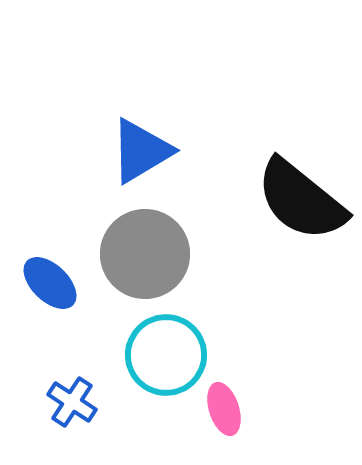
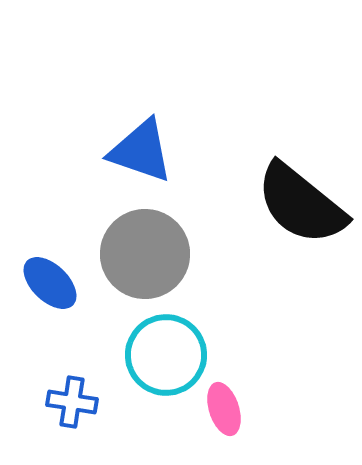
blue triangle: rotated 50 degrees clockwise
black semicircle: moved 4 px down
blue cross: rotated 24 degrees counterclockwise
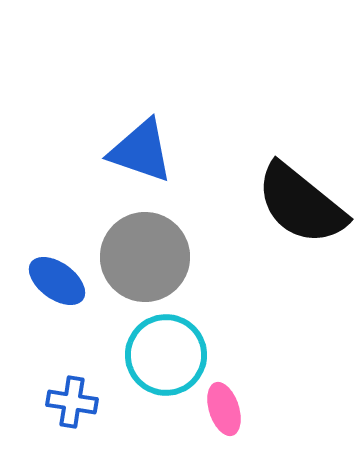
gray circle: moved 3 px down
blue ellipse: moved 7 px right, 2 px up; rotated 8 degrees counterclockwise
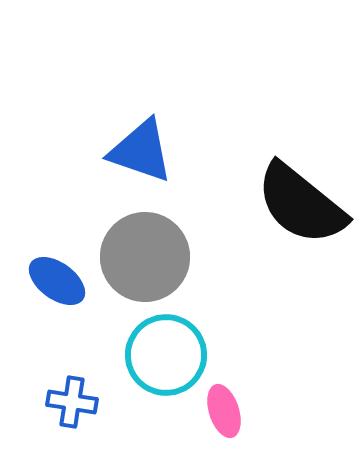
pink ellipse: moved 2 px down
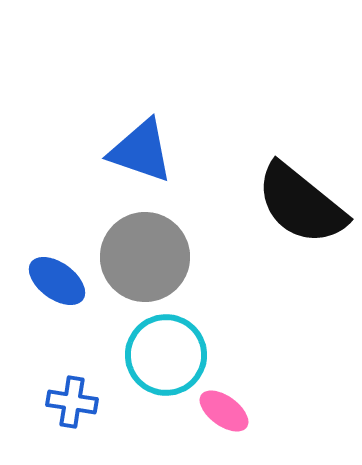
pink ellipse: rotated 36 degrees counterclockwise
